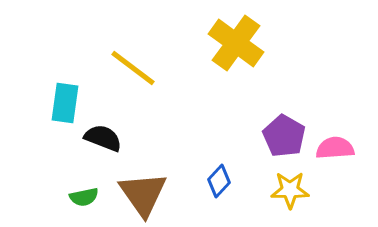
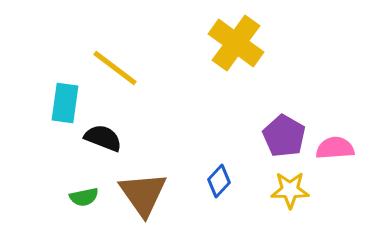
yellow line: moved 18 px left
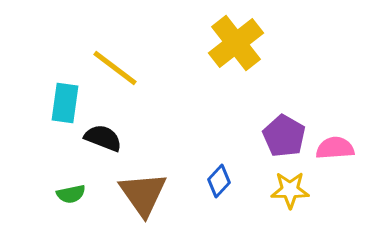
yellow cross: rotated 16 degrees clockwise
green semicircle: moved 13 px left, 3 px up
